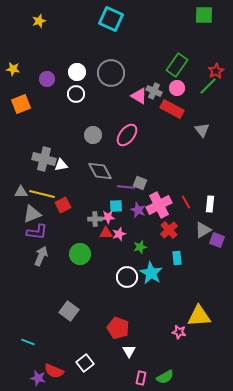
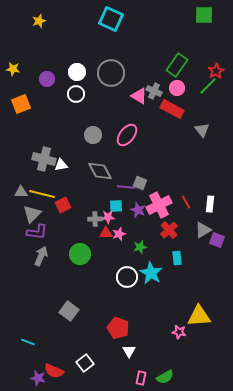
gray triangle at (32, 214): rotated 24 degrees counterclockwise
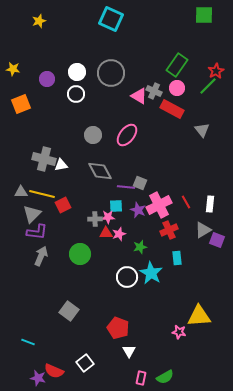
red cross at (169, 230): rotated 18 degrees clockwise
